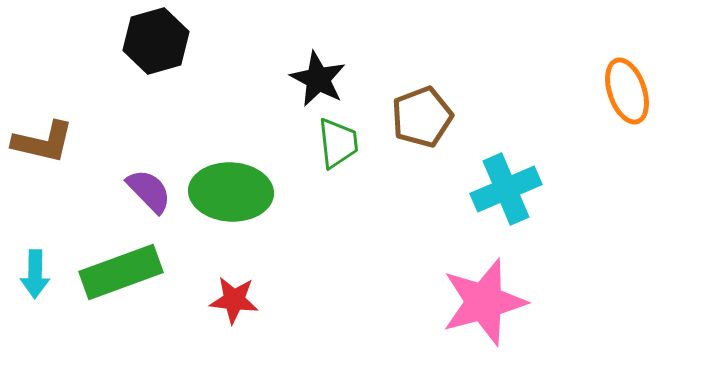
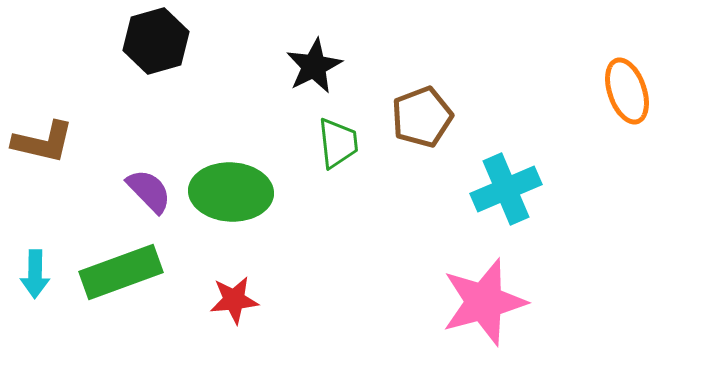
black star: moved 4 px left, 13 px up; rotated 18 degrees clockwise
red star: rotated 12 degrees counterclockwise
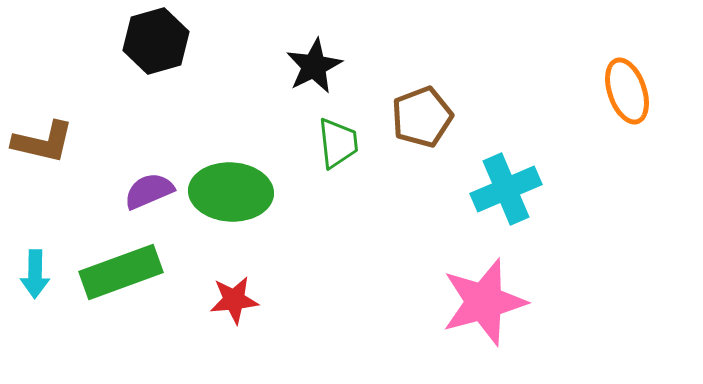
purple semicircle: rotated 69 degrees counterclockwise
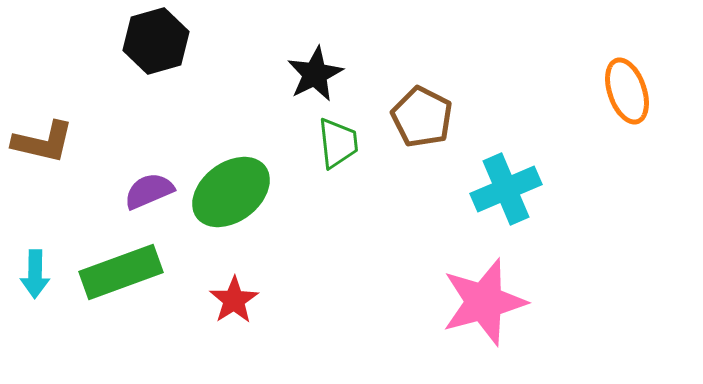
black star: moved 1 px right, 8 px down
brown pentagon: rotated 24 degrees counterclockwise
green ellipse: rotated 40 degrees counterclockwise
red star: rotated 27 degrees counterclockwise
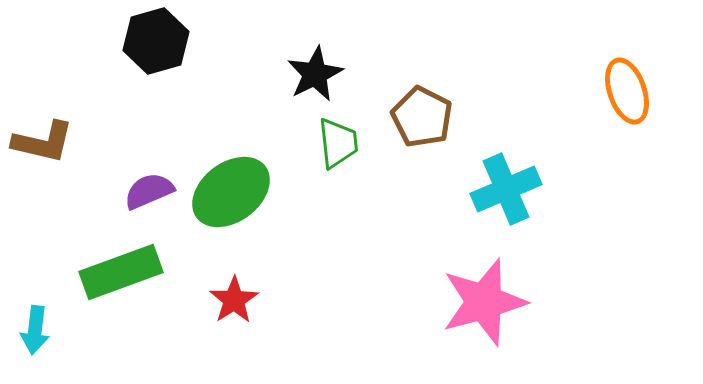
cyan arrow: moved 56 px down; rotated 6 degrees clockwise
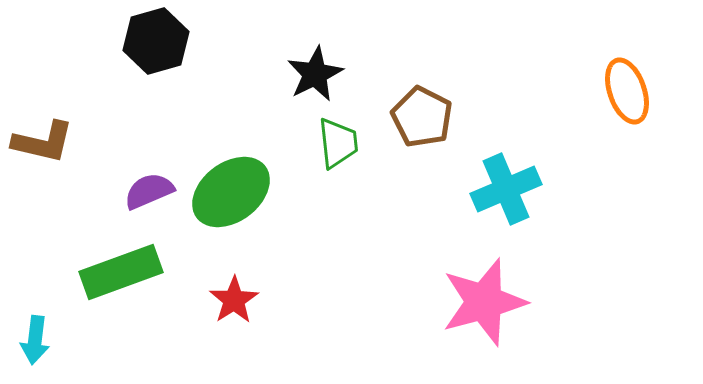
cyan arrow: moved 10 px down
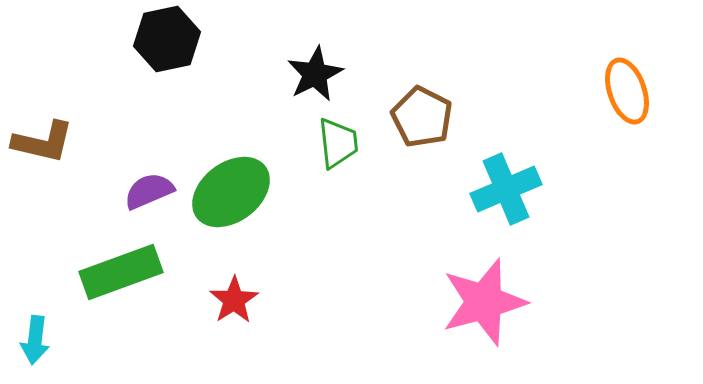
black hexagon: moved 11 px right, 2 px up; rotated 4 degrees clockwise
